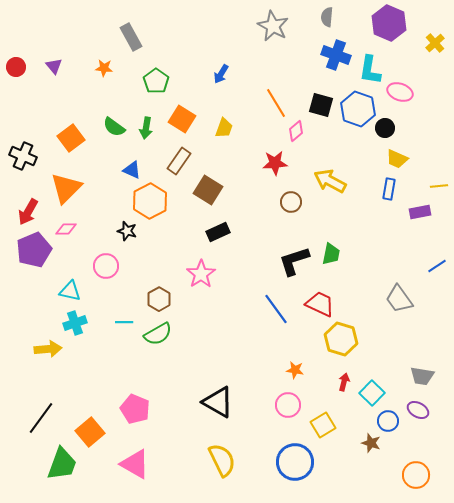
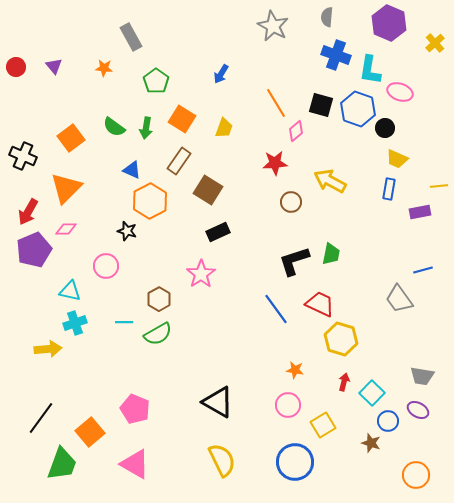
blue line at (437, 266): moved 14 px left, 4 px down; rotated 18 degrees clockwise
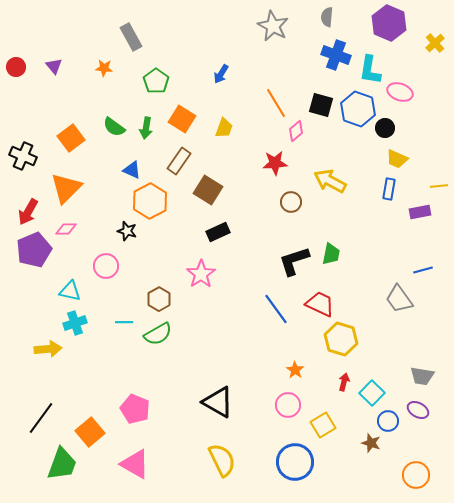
orange star at (295, 370): rotated 24 degrees clockwise
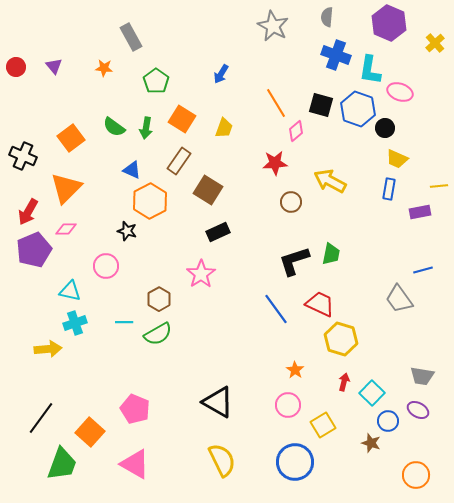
orange square at (90, 432): rotated 8 degrees counterclockwise
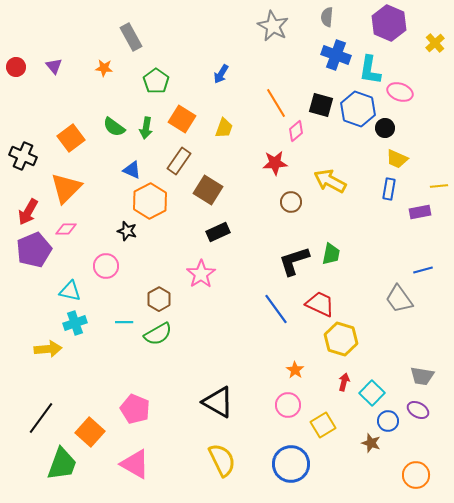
blue circle at (295, 462): moved 4 px left, 2 px down
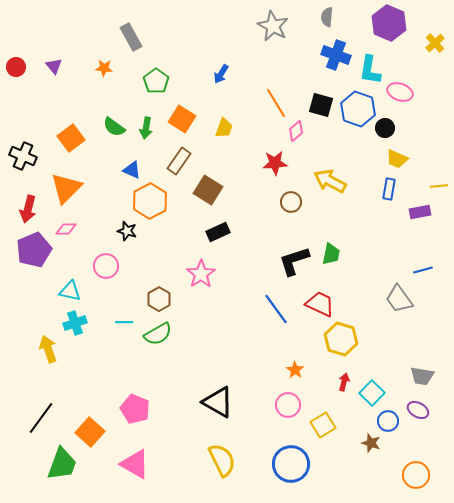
red arrow at (28, 212): moved 3 px up; rotated 16 degrees counterclockwise
yellow arrow at (48, 349): rotated 104 degrees counterclockwise
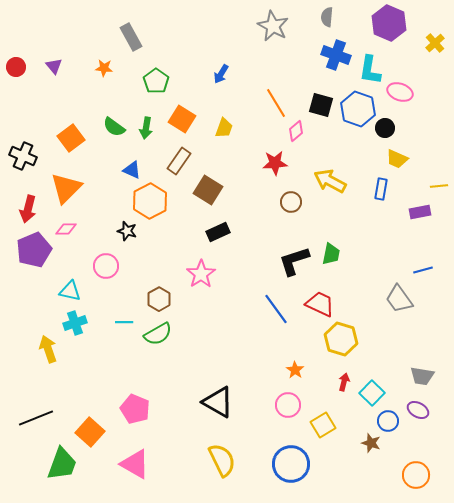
blue rectangle at (389, 189): moved 8 px left
black line at (41, 418): moved 5 px left; rotated 32 degrees clockwise
